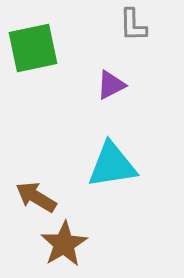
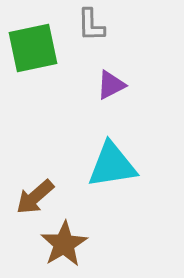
gray L-shape: moved 42 px left
brown arrow: moved 1 px left; rotated 72 degrees counterclockwise
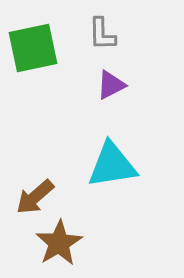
gray L-shape: moved 11 px right, 9 px down
brown star: moved 5 px left, 1 px up
